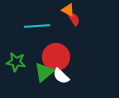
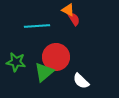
white semicircle: moved 20 px right, 5 px down
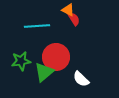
green star: moved 5 px right, 1 px up; rotated 18 degrees counterclockwise
white semicircle: moved 2 px up
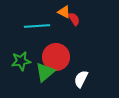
orange triangle: moved 4 px left, 2 px down
green triangle: moved 1 px right
white semicircle: rotated 72 degrees clockwise
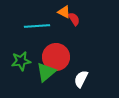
green triangle: moved 1 px right
